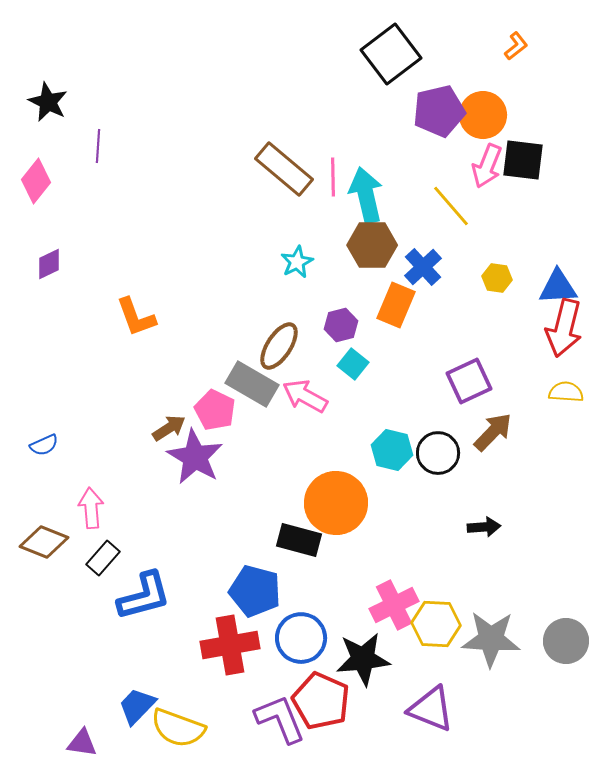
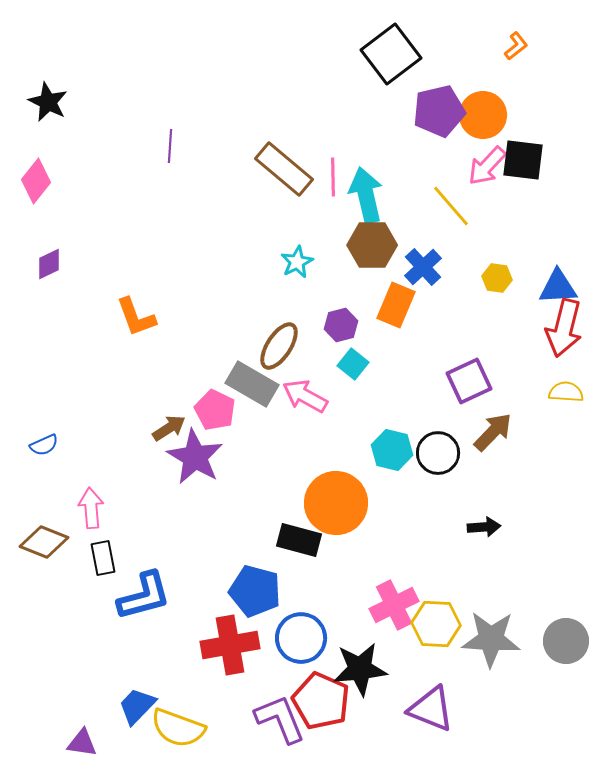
purple line at (98, 146): moved 72 px right
pink arrow at (487, 166): rotated 21 degrees clockwise
black rectangle at (103, 558): rotated 52 degrees counterclockwise
black star at (363, 659): moved 3 px left, 10 px down
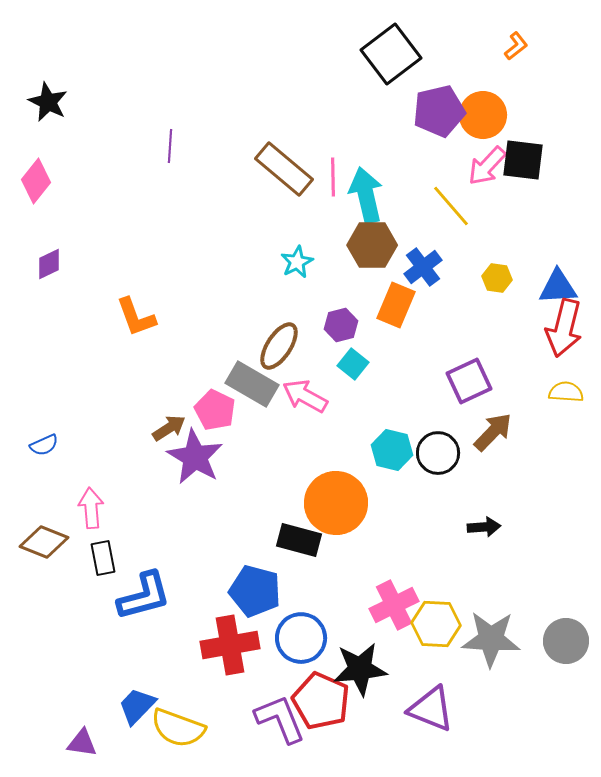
blue cross at (423, 267): rotated 6 degrees clockwise
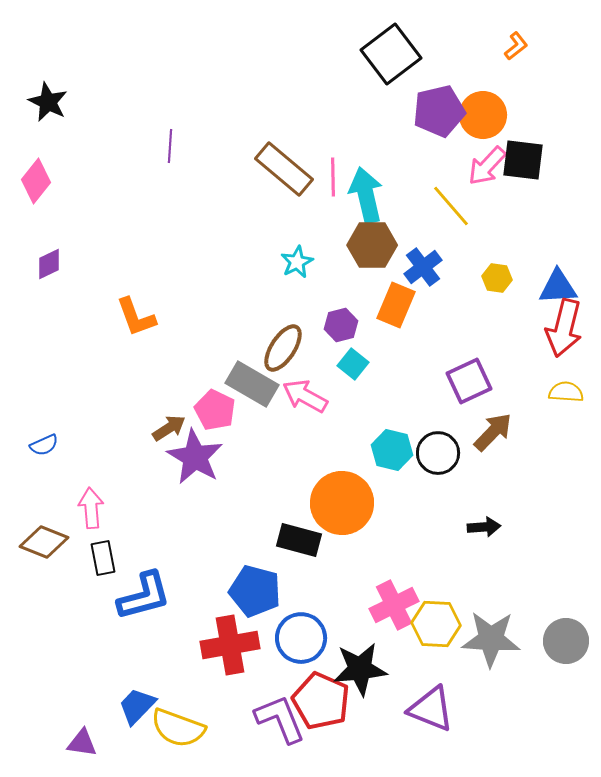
brown ellipse at (279, 346): moved 4 px right, 2 px down
orange circle at (336, 503): moved 6 px right
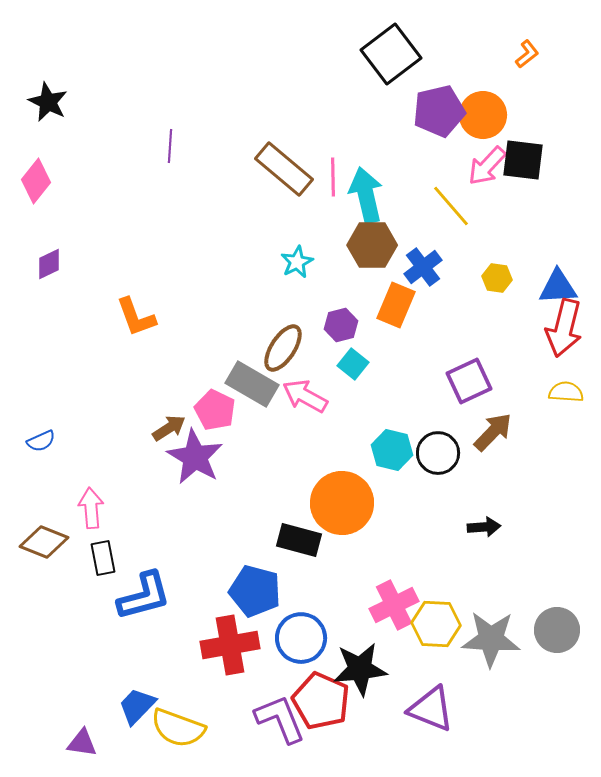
orange L-shape at (516, 46): moved 11 px right, 8 px down
blue semicircle at (44, 445): moved 3 px left, 4 px up
gray circle at (566, 641): moved 9 px left, 11 px up
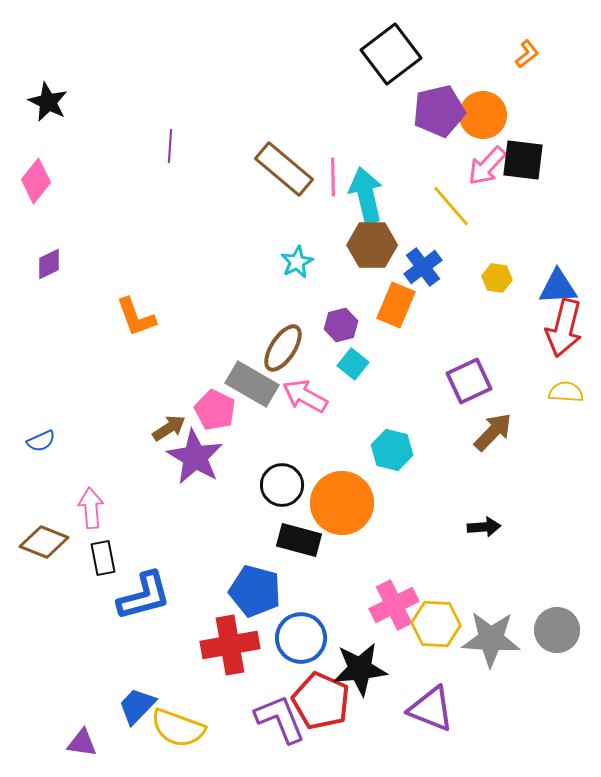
black circle at (438, 453): moved 156 px left, 32 px down
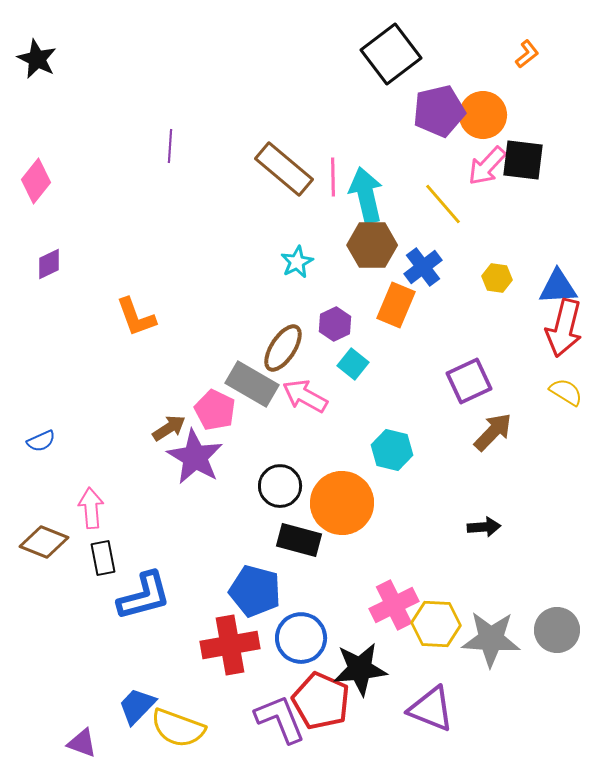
black star at (48, 102): moved 11 px left, 43 px up
yellow line at (451, 206): moved 8 px left, 2 px up
purple hexagon at (341, 325): moved 6 px left, 1 px up; rotated 12 degrees counterclockwise
yellow semicircle at (566, 392): rotated 28 degrees clockwise
black circle at (282, 485): moved 2 px left, 1 px down
purple triangle at (82, 743): rotated 12 degrees clockwise
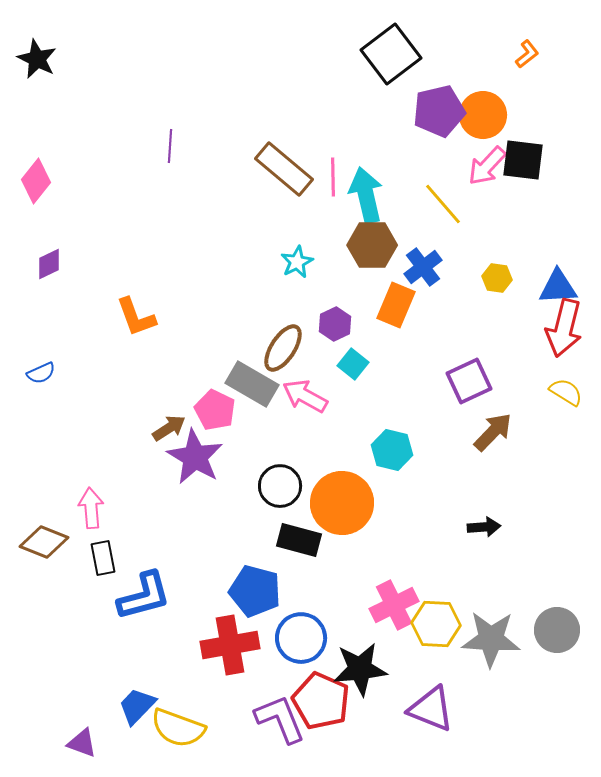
blue semicircle at (41, 441): moved 68 px up
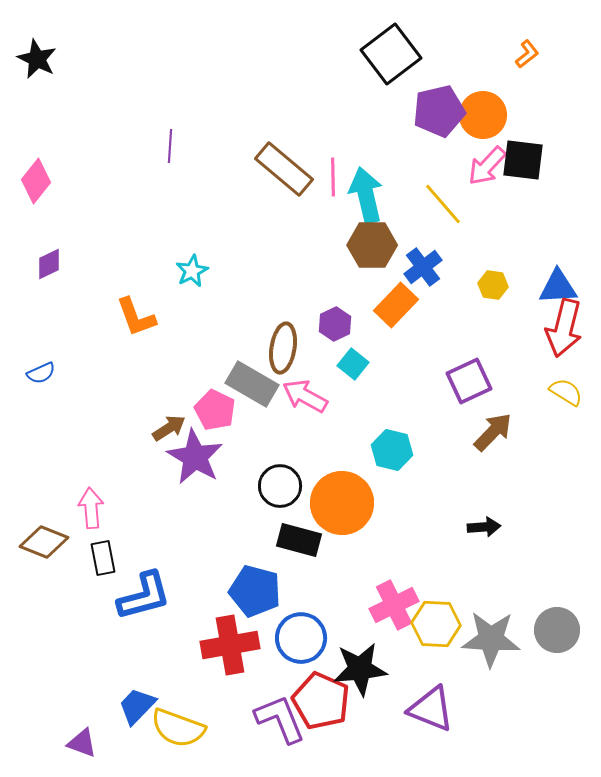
cyan star at (297, 262): moved 105 px left, 9 px down
yellow hexagon at (497, 278): moved 4 px left, 7 px down
orange rectangle at (396, 305): rotated 21 degrees clockwise
brown ellipse at (283, 348): rotated 24 degrees counterclockwise
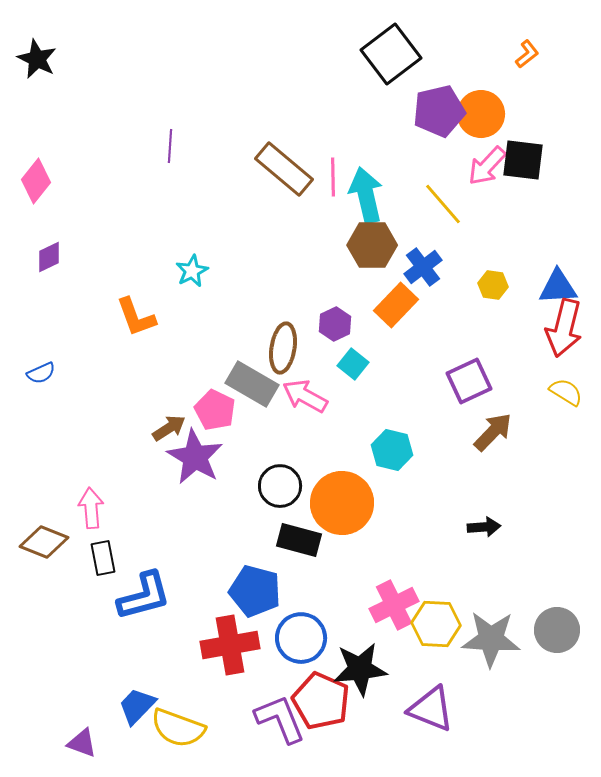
orange circle at (483, 115): moved 2 px left, 1 px up
purple diamond at (49, 264): moved 7 px up
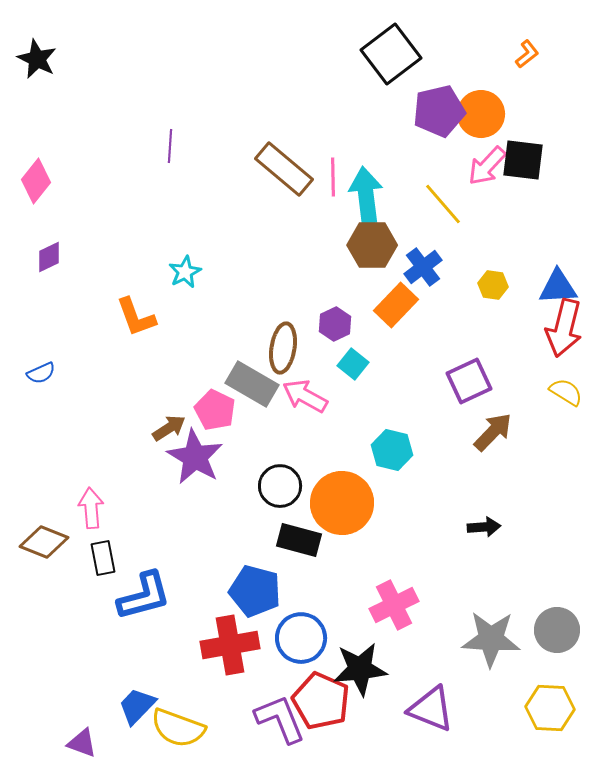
cyan arrow at (366, 195): rotated 6 degrees clockwise
cyan star at (192, 271): moved 7 px left, 1 px down
yellow hexagon at (436, 624): moved 114 px right, 84 px down
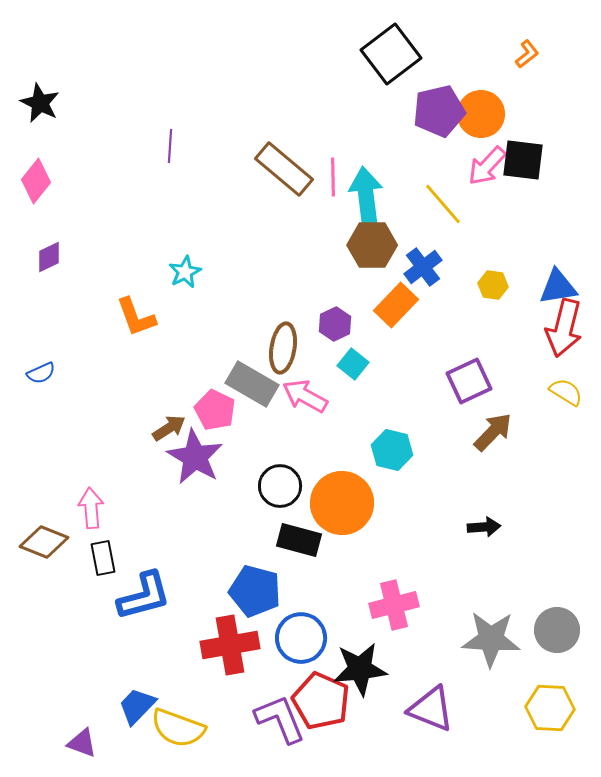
black star at (37, 59): moved 3 px right, 44 px down
blue triangle at (558, 287): rotated 6 degrees counterclockwise
pink cross at (394, 605): rotated 12 degrees clockwise
